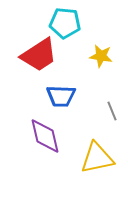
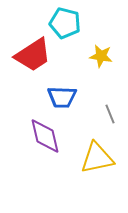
cyan pentagon: rotated 8 degrees clockwise
red trapezoid: moved 6 px left
blue trapezoid: moved 1 px right, 1 px down
gray line: moved 2 px left, 3 px down
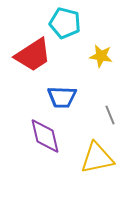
gray line: moved 1 px down
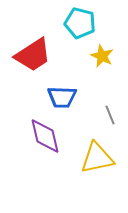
cyan pentagon: moved 15 px right
yellow star: moved 1 px right; rotated 15 degrees clockwise
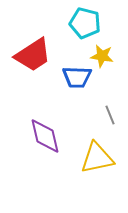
cyan pentagon: moved 5 px right
yellow star: rotated 15 degrees counterclockwise
blue trapezoid: moved 15 px right, 20 px up
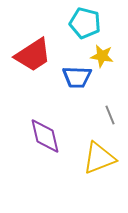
yellow triangle: moved 2 px right; rotated 9 degrees counterclockwise
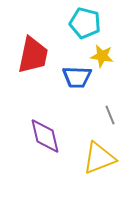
red trapezoid: rotated 45 degrees counterclockwise
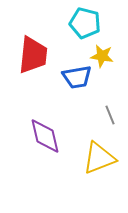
red trapezoid: rotated 6 degrees counterclockwise
blue trapezoid: rotated 12 degrees counterclockwise
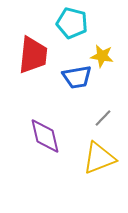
cyan pentagon: moved 13 px left
gray line: moved 7 px left, 3 px down; rotated 66 degrees clockwise
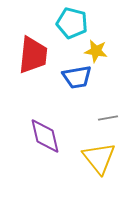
yellow star: moved 6 px left, 5 px up
gray line: moved 5 px right; rotated 36 degrees clockwise
yellow triangle: rotated 48 degrees counterclockwise
